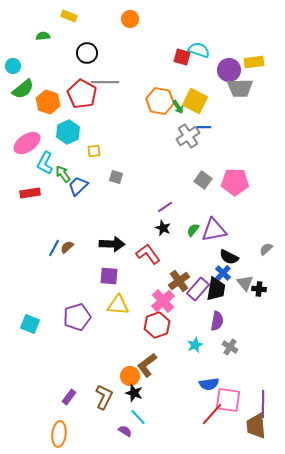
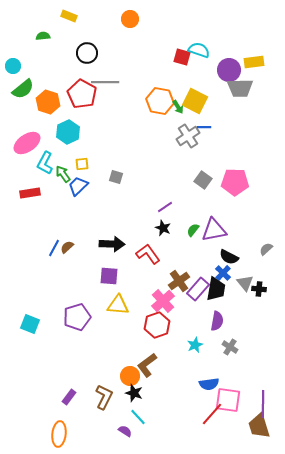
yellow square at (94, 151): moved 12 px left, 13 px down
brown trapezoid at (256, 426): moved 3 px right; rotated 12 degrees counterclockwise
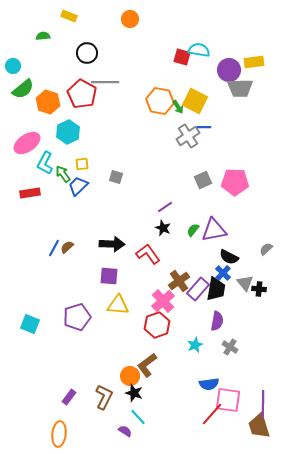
cyan semicircle at (199, 50): rotated 10 degrees counterclockwise
gray square at (203, 180): rotated 30 degrees clockwise
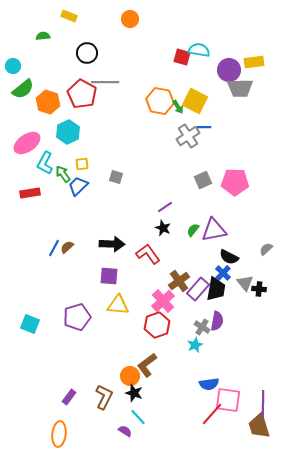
gray cross at (230, 347): moved 28 px left, 20 px up
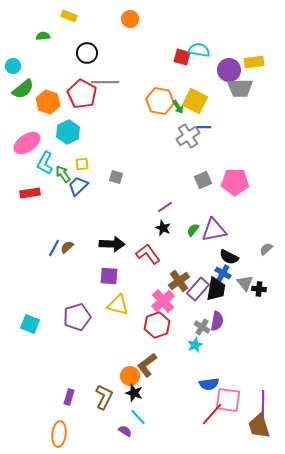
blue cross at (223, 273): rotated 14 degrees counterclockwise
yellow triangle at (118, 305): rotated 10 degrees clockwise
purple rectangle at (69, 397): rotated 21 degrees counterclockwise
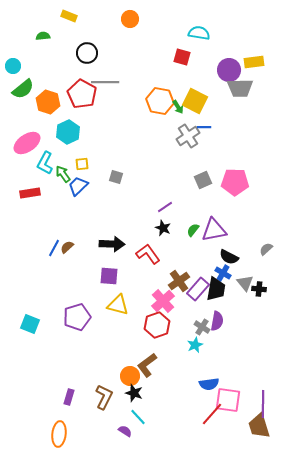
cyan semicircle at (199, 50): moved 17 px up
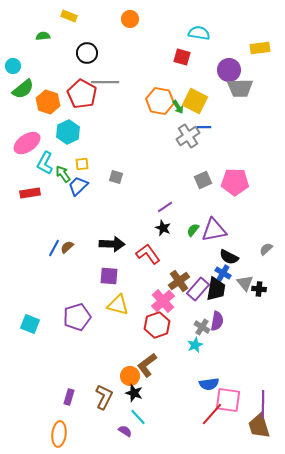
yellow rectangle at (254, 62): moved 6 px right, 14 px up
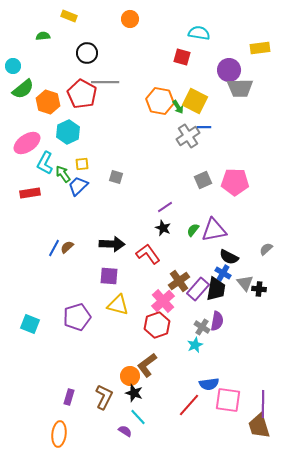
red line at (212, 414): moved 23 px left, 9 px up
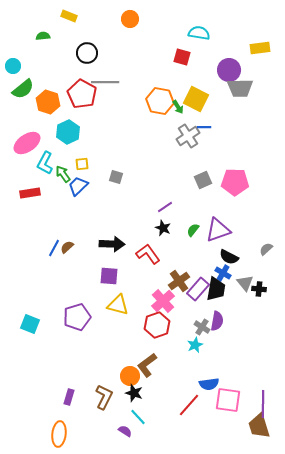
yellow square at (195, 101): moved 1 px right, 2 px up
purple triangle at (214, 230): moved 4 px right; rotated 8 degrees counterclockwise
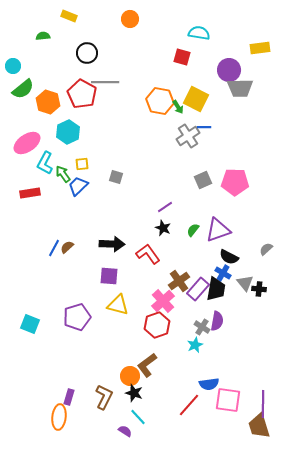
orange ellipse at (59, 434): moved 17 px up
